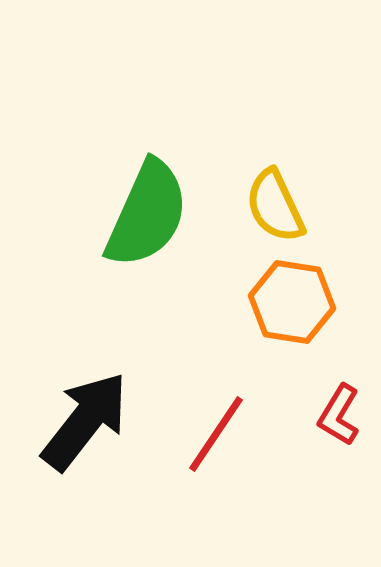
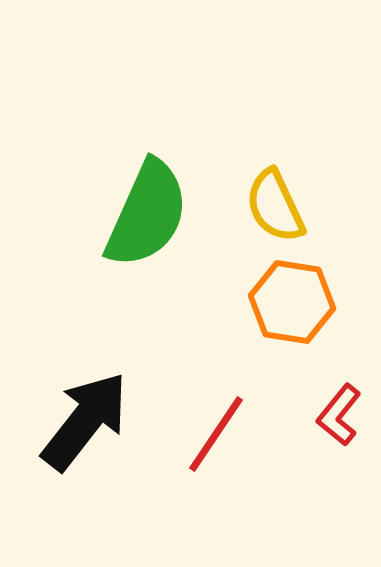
red L-shape: rotated 8 degrees clockwise
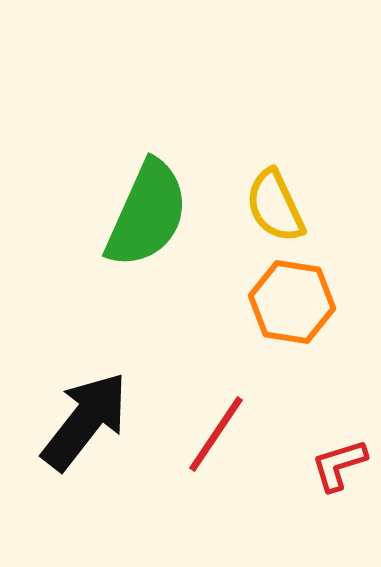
red L-shape: moved 50 px down; rotated 34 degrees clockwise
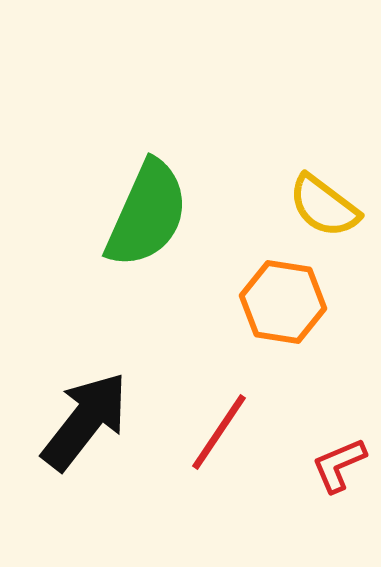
yellow semicircle: moved 49 px right; rotated 28 degrees counterclockwise
orange hexagon: moved 9 px left
red line: moved 3 px right, 2 px up
red L-shape: rotated 6 degrees counterclockwise
